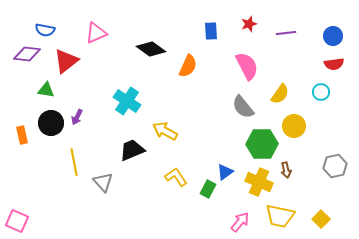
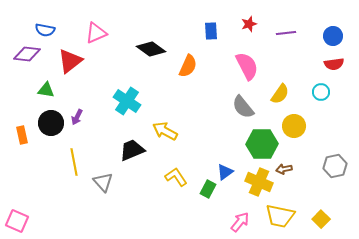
red triangle: moved 4 px right
brown arrow: moved 2 px left, 1 px up; rotated 91 degrees clockwise
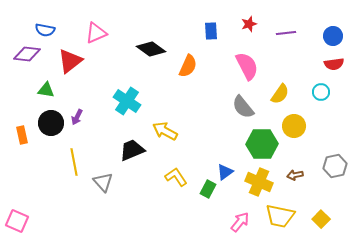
brown arrow: moved 11 px right, 6 px down
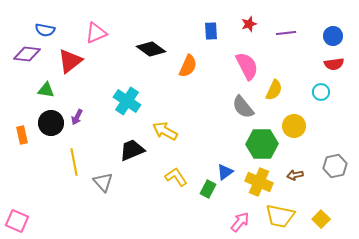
yellow semicircle: moved 6 px left, 4 px up; rotated 10 degrees counterclockwise
